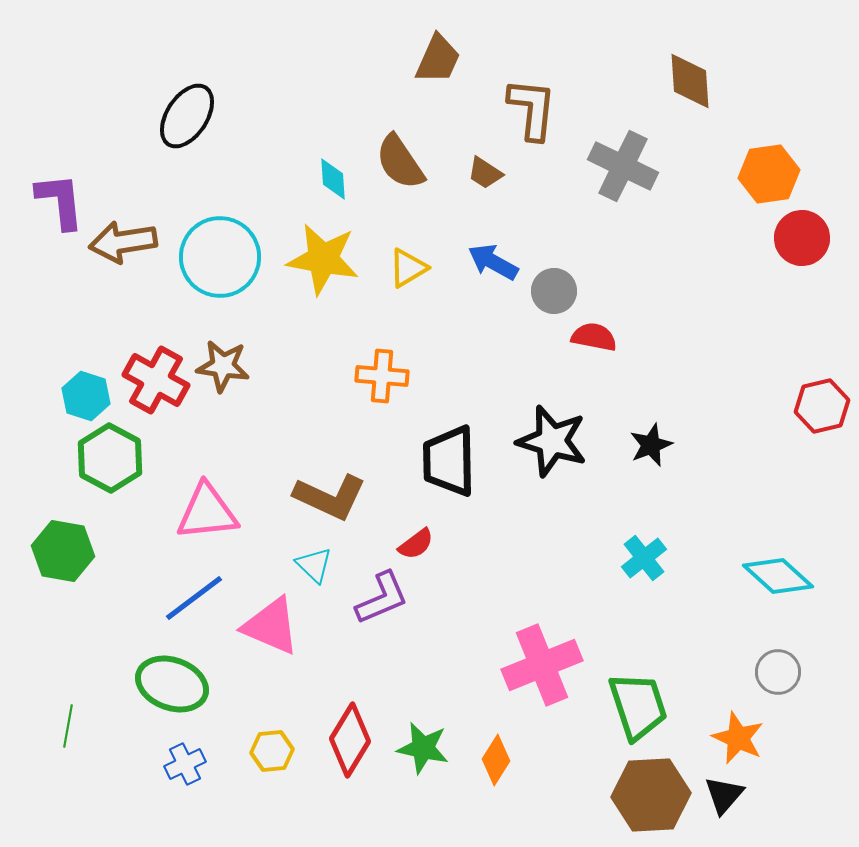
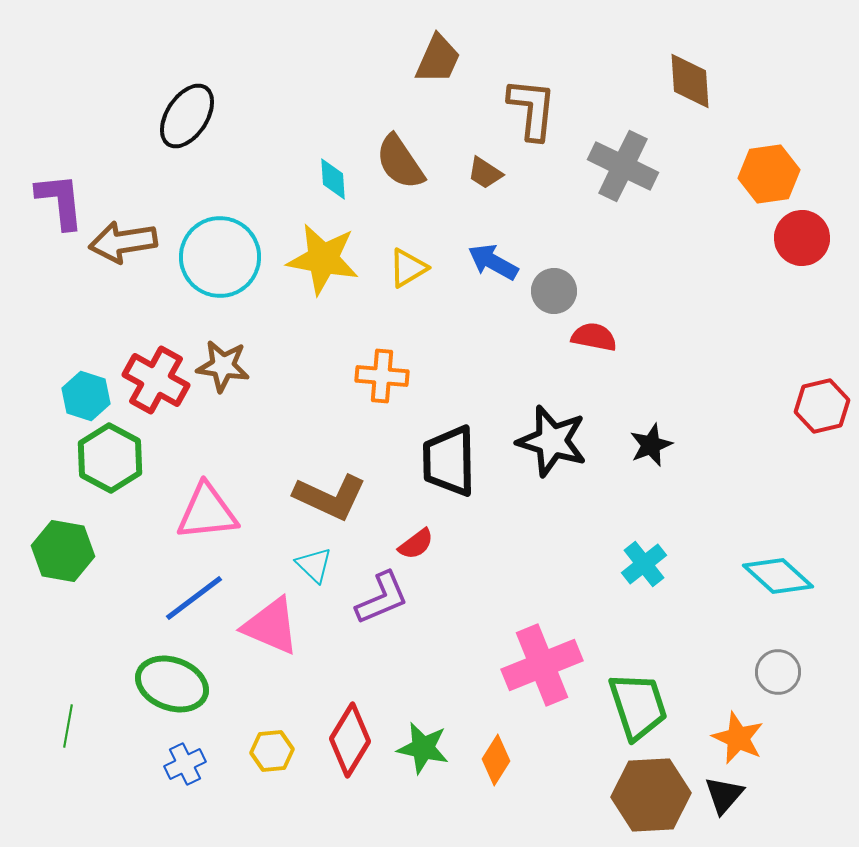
cyan cross at (644, 558): moved 6 px down
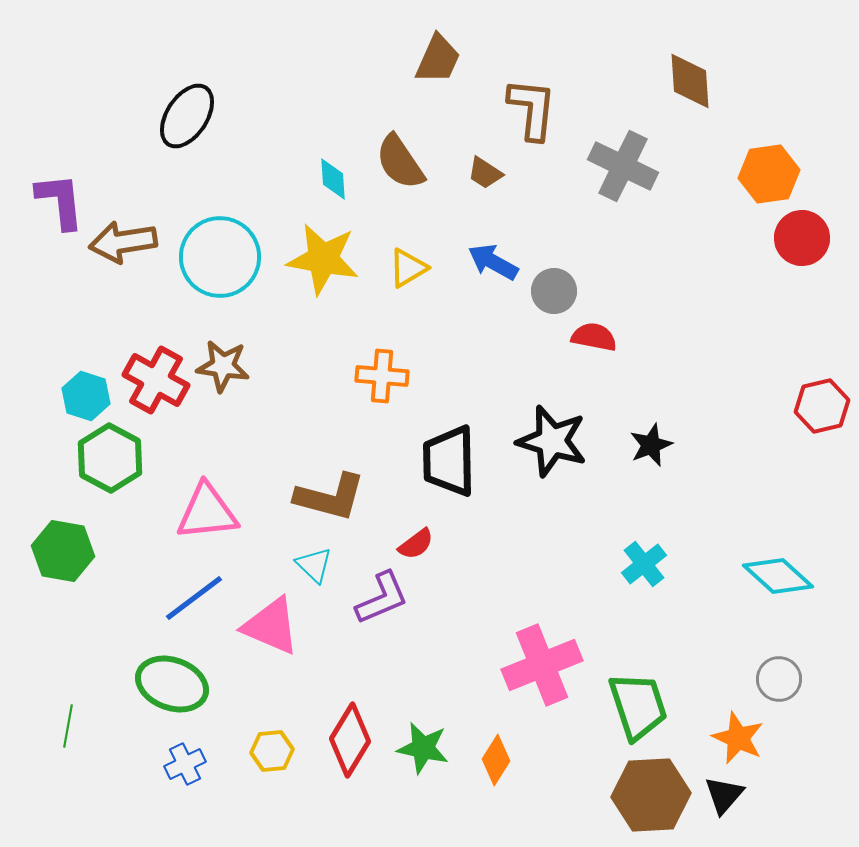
brown L-shape at (330, 497): rotated 10 degrees counterclockwise
gray circle at (778, 672): moved 1 px right, 7 px down
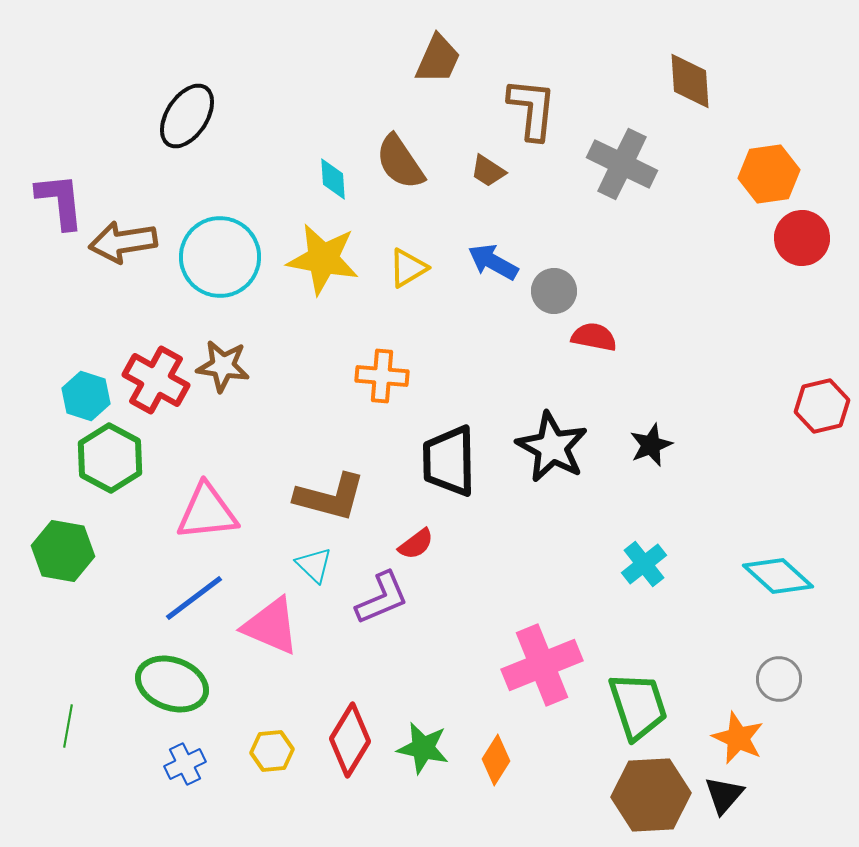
gray cross at (623, 166): moved 1 px left, 2 px up
brown trapezoid at (485, 173): moved 3 px right, 2 px up
black star at (552, 441): moved 6 px down; rotated 12 degrees clockwise
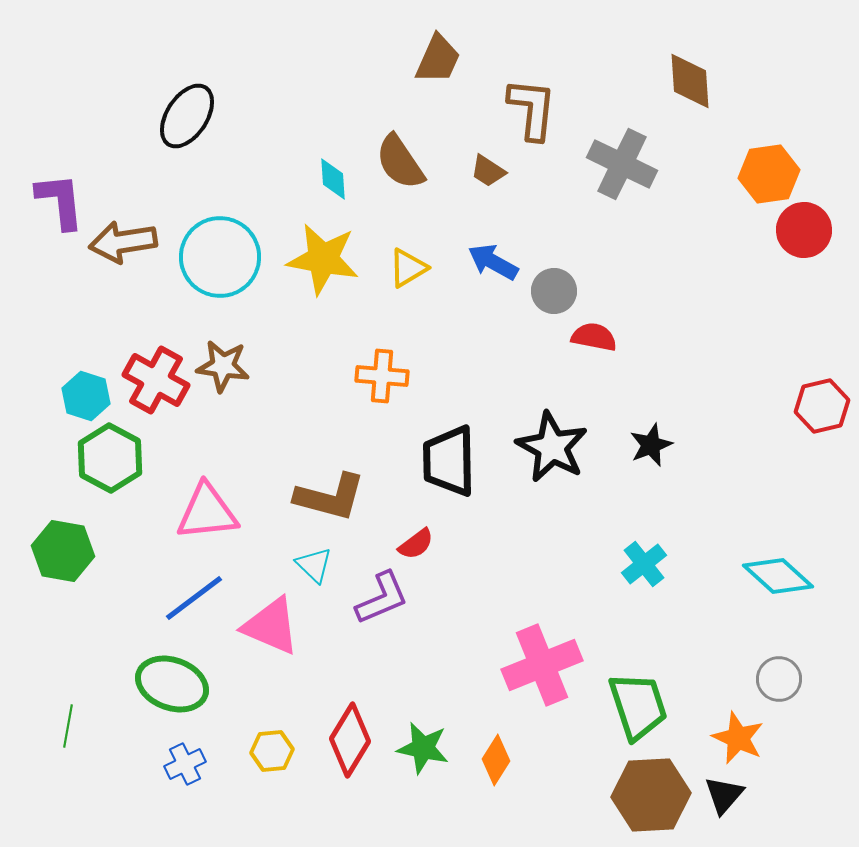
red circle at (802, 238): moved 2 px right, 8 px up
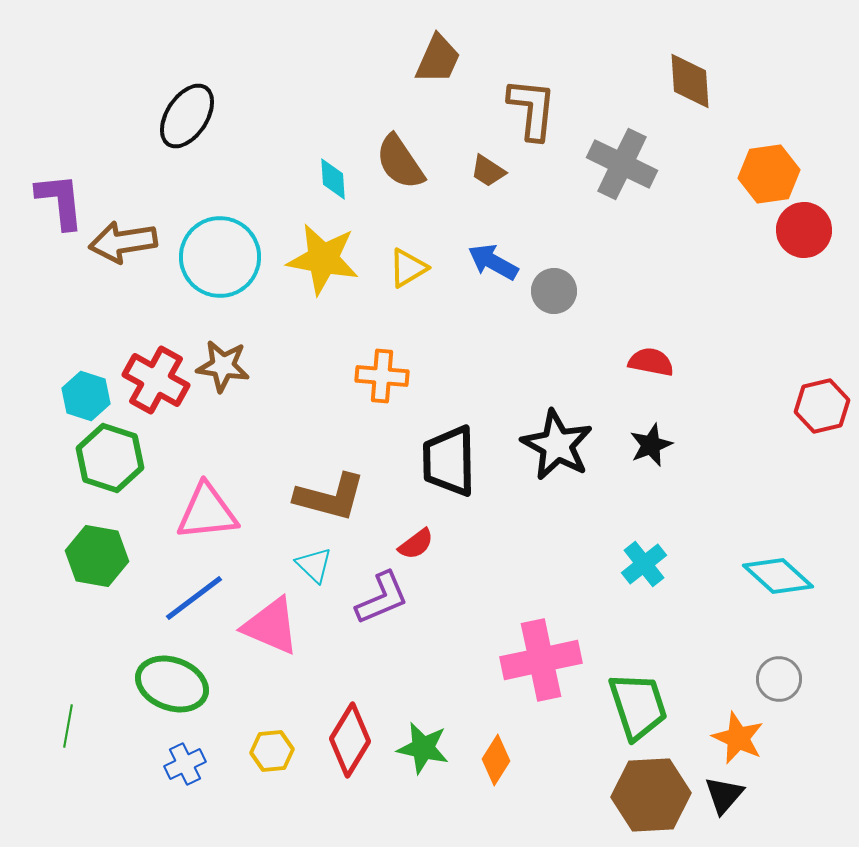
red semicircle at (594, 337): moved 57 px right, 25 px down
black star at (552, 447): moved 5 px right, 2 px up
green hexagon at (110, 458): rotated 10 degrees counterclockwise
green hexagon at (63, 551): moved 34 px right, 5 px down
pink cross at (542, 665): moved 1 px left, 5 px up; rotated 10 degrees clockwise
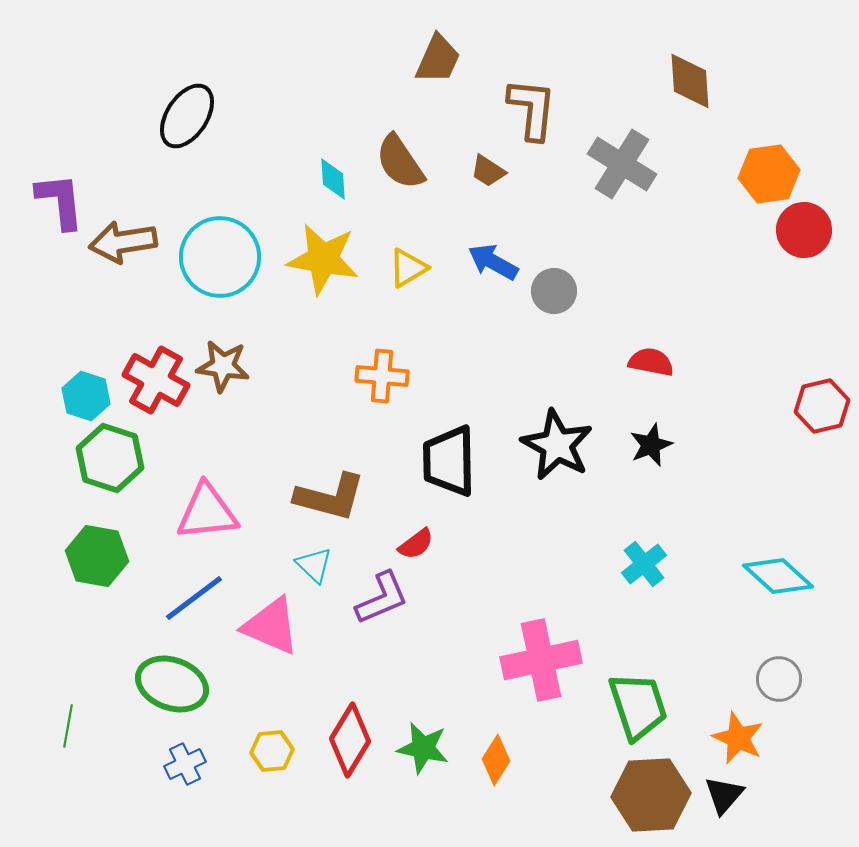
gray cross at (622, 164): rotated 6 degrees clockwise
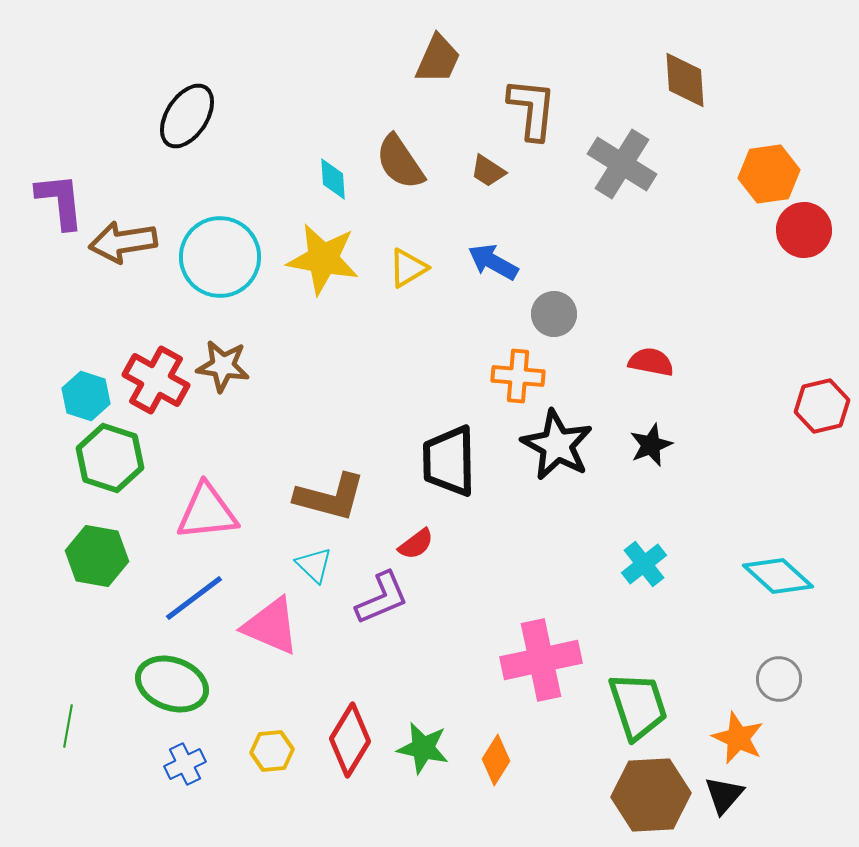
brown diamond at (690, 81): moved 5 px left, 1 px up
gray circle at (554, 291): moved 23 px down
orange cross at (382, 376): moved 136 px right
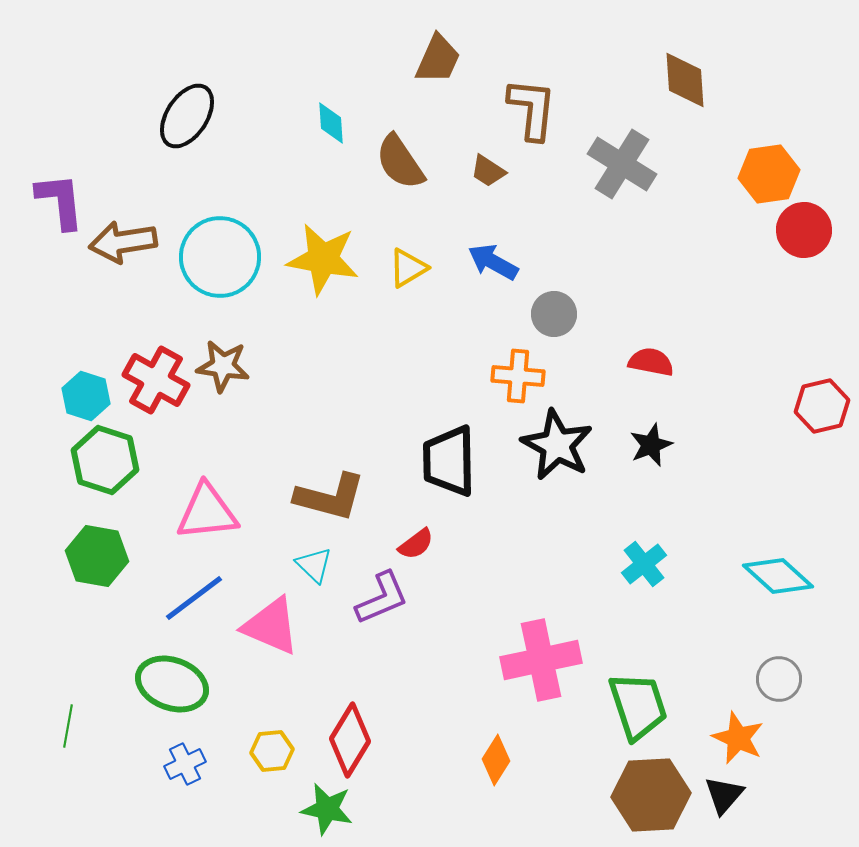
cyan diamond at (333, 179): moved 2 px left, 56 px up
green hexagon at (110, 458): moved 5 px left, 2 px down
green star at (423, 748): moved 96 px left, 61 px down
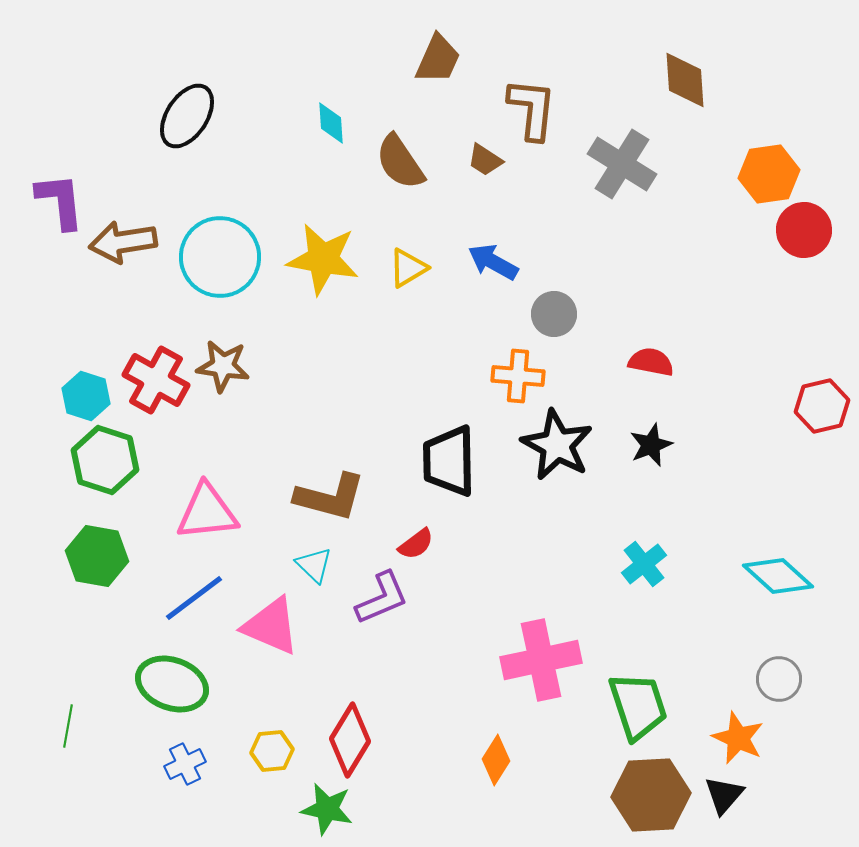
brown trapezoid at (488, 171): moved 3 px left, 11 px up
